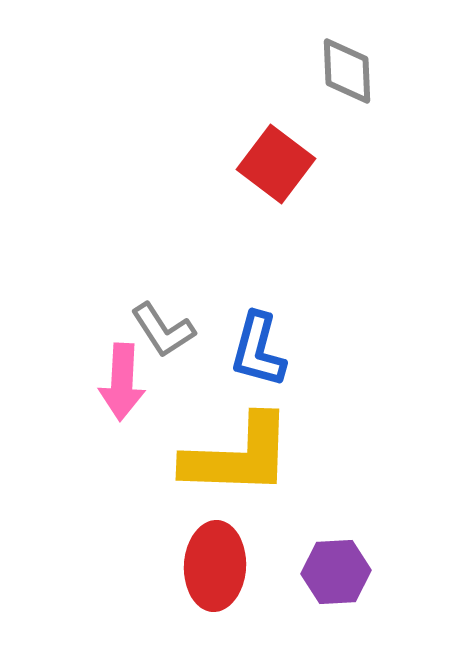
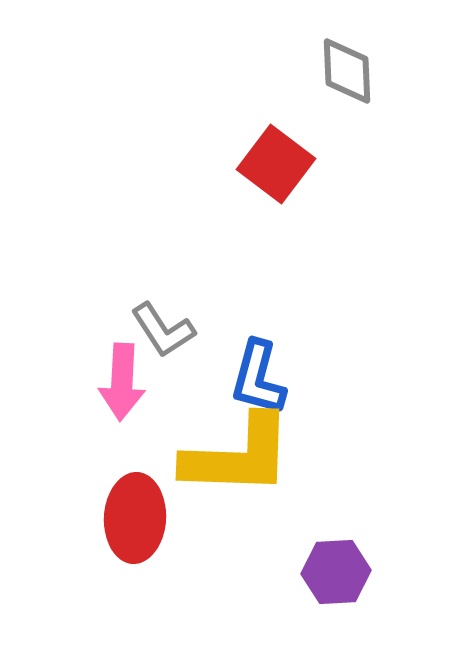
blue L-shape: moved 28 px down
red ellipse: moved 80 px left, 48 px up
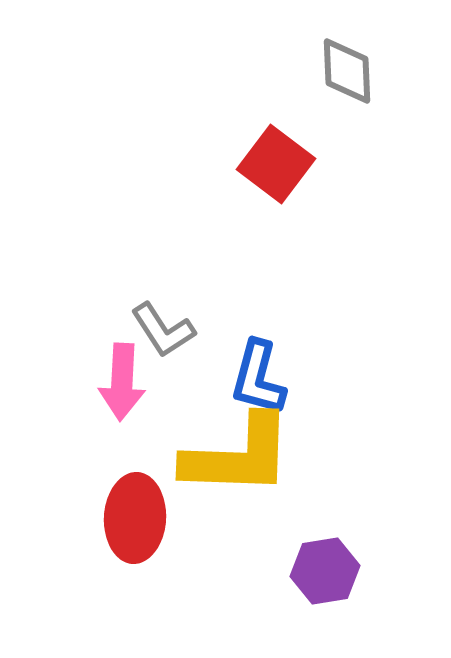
purple hexagon: moved 11 px left, 1 px up; rotated 6 degrees counterclockwise
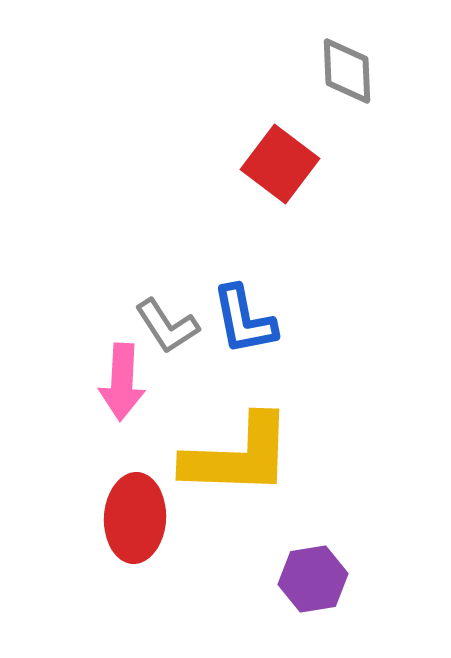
red square: moved 4 px right
gray L-shape: moved 4 px right, 4 px up
blue L-shape: moved 14 px left, 58 px up; rotated 26 degrees counterclockwise
purple hexagon: moved 12 px left, 8 px down
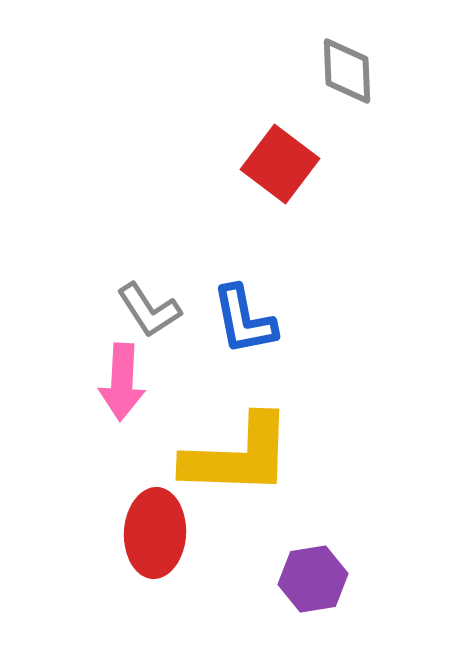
gray L-shape: moved 18 px left, 16 px up
red ellipse: moved 20 px right, 15 px down
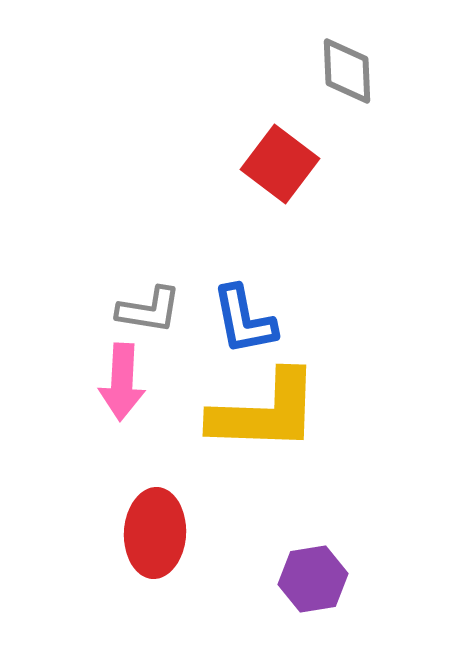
gray L-shape: rotated 48 degrees counterclockwise
yellow L-shape: moved 27 px right, 44 px up
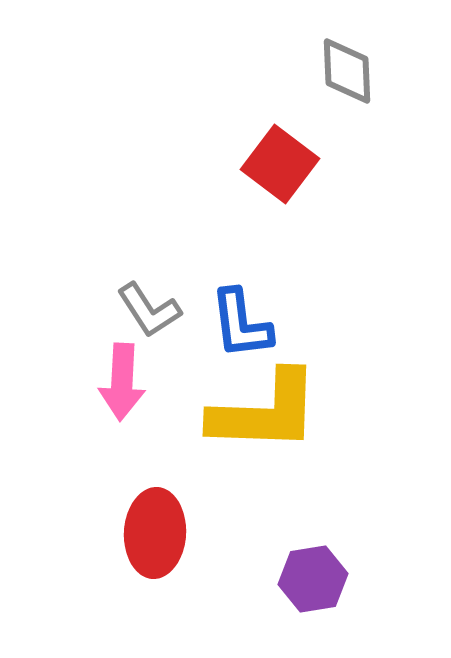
gray L-shape: rotated 48 degrees clockwise
blue L-shape: moved 3 px left, 4 px down; rotated 4 degrees clockwise
